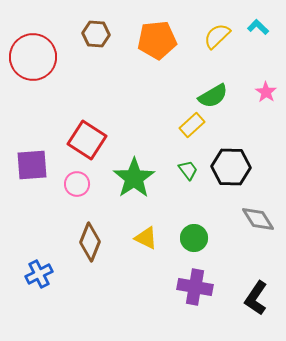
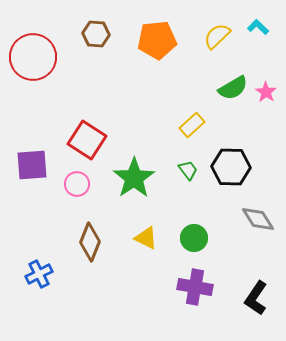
green semicircle: moved 20 px right, 8 px up
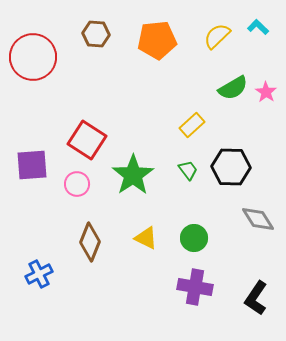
green star: moved 1 px left, 3 px up
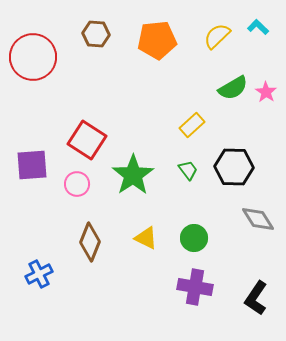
black hexagon: moved 3 px right
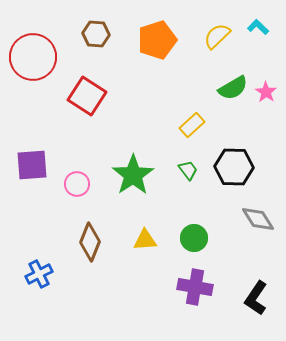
orange pentagon: rotated 12 degrees counterclockwise
red square: moved 44 px up
yellow triangle: moved 1 px left, 2 px down; rotated 30 degrees counterclockwise
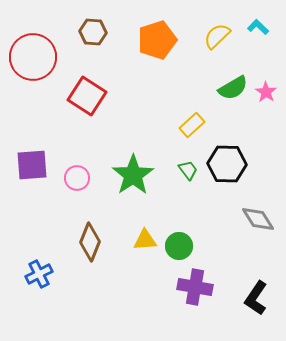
brown hexagon: moved 3 px left, 2 px up
black hexagon: moved 7 px left, 3 px up
pink circle: moved 6 px up
green circle: moved 15 px left, 8 px down
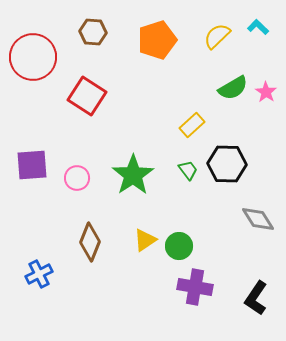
yellow triangle: rotated 30 degrees counterclockwise
